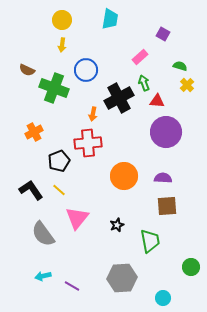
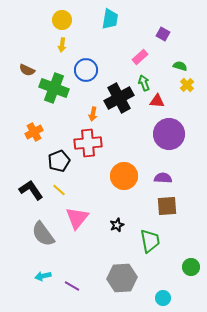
purple circle: moved 3 px right, 2 px down
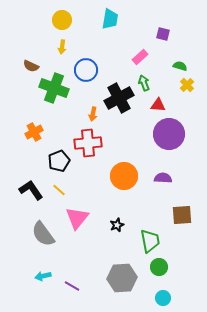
purple square: rotated 16 degrees counterclockwise
yellow arrow: moved 2 px down
brown semicircle: moved 4 px right, 4 px up
red triangle: moved 1 px right, 4 px down
brown square: moved 15 px right, 9 px down
green circle: moved 32 px left
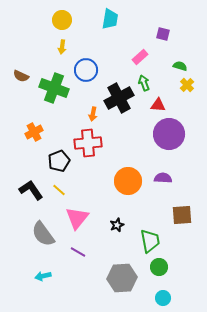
brown semicircle: moved 10 px left, 10 px down
orange circle: moved 4 px right, 5 px down
purple line: moved 6 px right, 34 px up
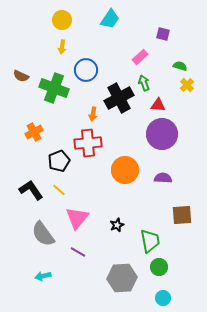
cyan trapezoid: rotated 25 degrees clockwise
purple circle: moved 7 px left
orange circle: moved 3 px left, 11 px up
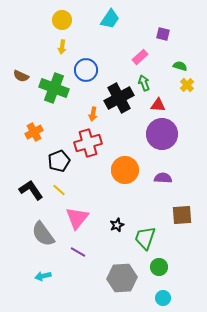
red cross: rotated 12 degrees counterclockwise
green trapezoid: moved 5 px left, 3 px up; rotated 150 degrees counterclockwise
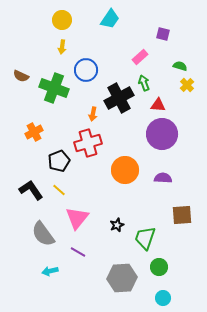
cyan arrow: moved 7 px right, 5 px up
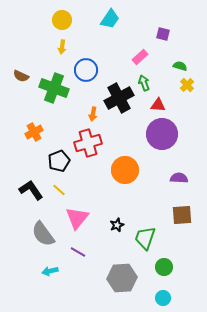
purple semicircle: moved 16 px right
green circle: moved 5 px right
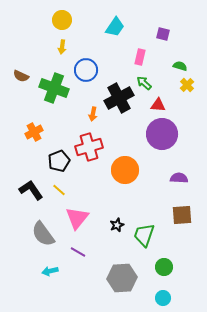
cyan trapezoid: moved 5 px right, 8 px down
pink rectangle: rotated 35 degrees counterclockwise
green arrow: rotated 28 degrees counterclockwise
red cross: moved 1 px right, 4 px down
green trapezoid: moved 1 px left, 3 px up
